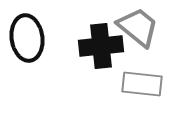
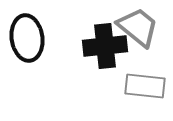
black cross: moved 4 px right
gray rectangle: moved 3 px right, 2 px down
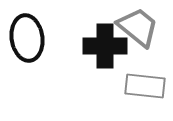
black cross: rotated 6 degrees clockwise
